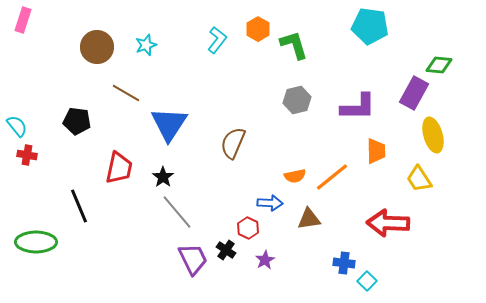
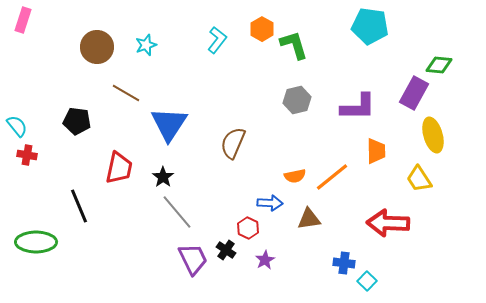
orange hexagon: moved 4 px right
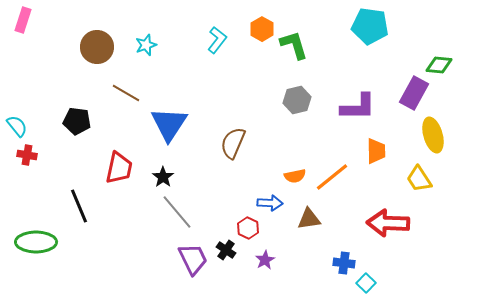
cyan square: moved 1 px left, 2 px down
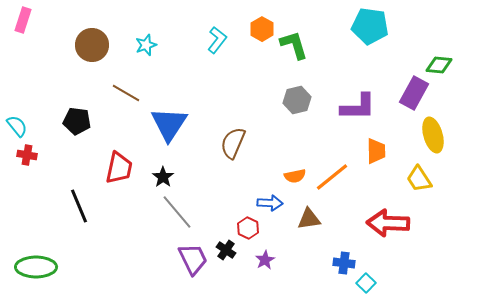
brown circle: moved 5 px left, 2 px up
green ellipse: moved 25 px down
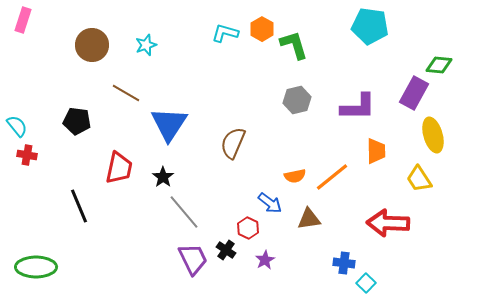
cyan L-shape: moved 8 px right, 7 px up; rotated 112 degrees counterclockwise
blue arrow: rotated 35 degrees clockwise
gray line: moved 7 px right
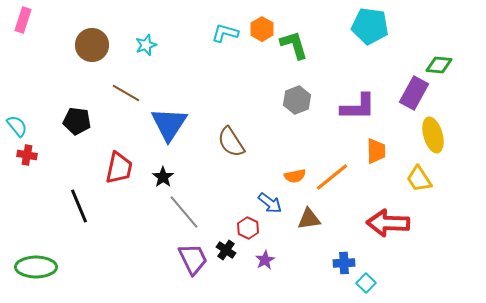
gray hexagon: rotated 8 degrees counterclockwise
brown semicircle: moved 2 px left, 1 px up; rotated 56 degrees counterclockwise
blue cross: rotated 10 degrees counterclockwise
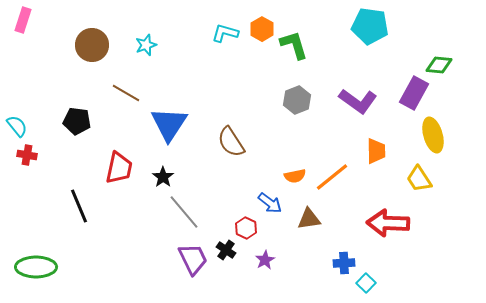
purple L-shape: moved 6 px up; rotated 36 degrees clockwise
red hexagon: moved 2 px left
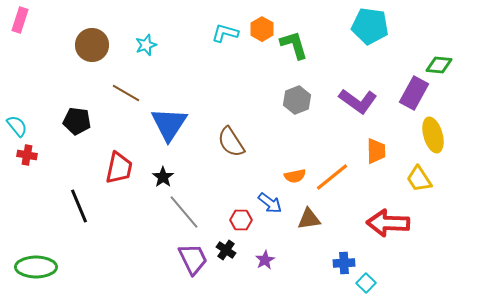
pink rectangle: moved 3 px left
red hexagon: moved 5 px left, 8 px up; rotated 25 degrees counterclockwise
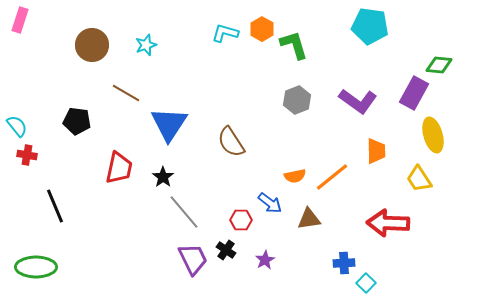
black line: moved 24 px left
